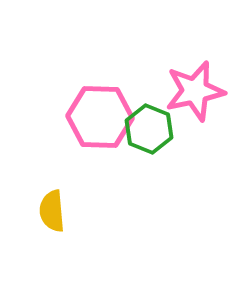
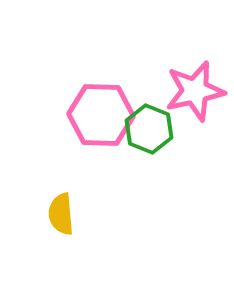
pink hexagon: moved 1 px right, 2 px up
yellow semicircle: moved 9 px right, 3 px down
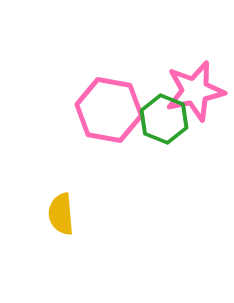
pink hexagon: moved 8 px right, 5 px up; rotated 8 degrees clockwise
green hexagon: moved 15 px right, 10 px up
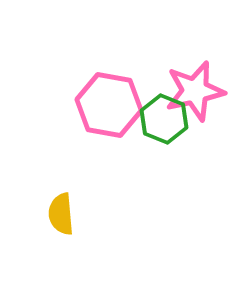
pink hexagon: moved 5 px up
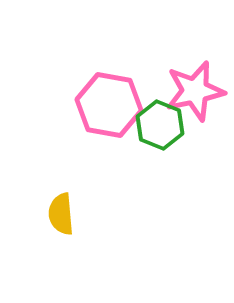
green hexagon: moved 4 px left, 6 px down
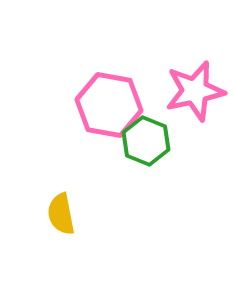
green hexagon: moved 14 px left, 16 px down
yellow semicircle: rotated 6 degrees counterclockwise
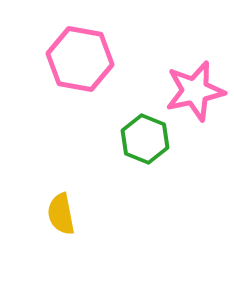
pink hexagon: moved 29 px left, 46 px up
green hexagon: moved 1 px left, 2 px up
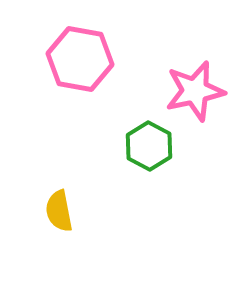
green hexagon: moved 4 px right, 7 px down; rotated 6 degrees clockwise
yellow semicircle: moved 2 px left, 3 px up
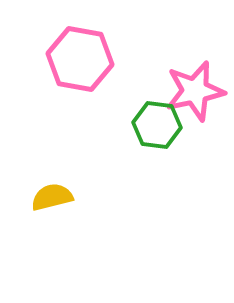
green hexagon: moved 8 px right, 21 px up; rotated 21 degrees counterclockwise
yellow semicircle: moved 7 px left, 14 px up; rotated 87 degrees clockwise
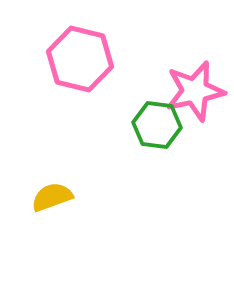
pink hexagon: rotated 4 degrees clockwise
yellow semicircle: rotated 6 degrees counterclockwise
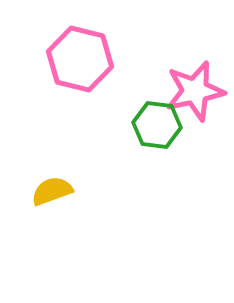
yellow semicircle: moved 6 px up
